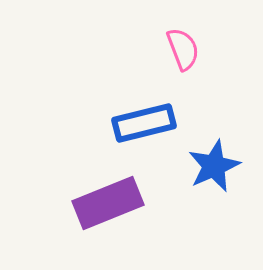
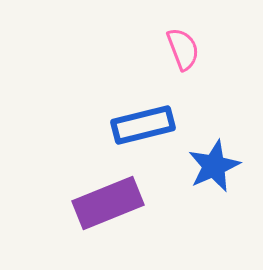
blue rectangle: moved 1 px left, 2 px down
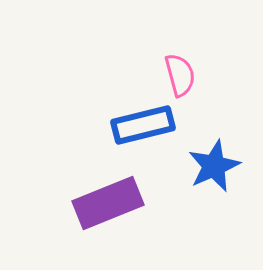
pink semicircle: moved 3 px left, 26 px down; rotated 6 degrees clockwise
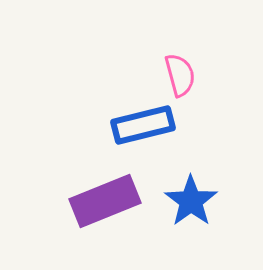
blue star: moved 23 px left, 35 px down; rotated 12 degrees counterclockwise
purple rectangle: moved 3 px left, 2 px up
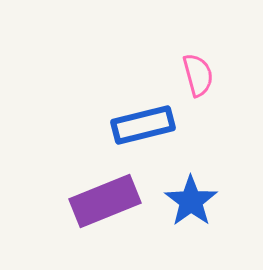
pink semicircle: moved 18 px right
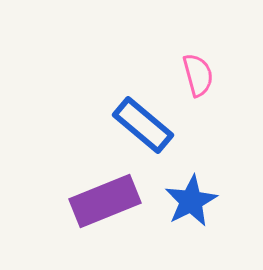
blue rectangle: rotated 54 degrees clockwise
blue star: rotated 8 degrees clockwise
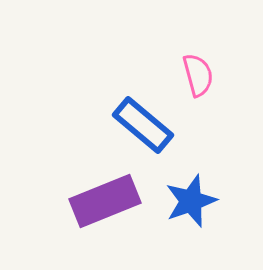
blue star: rotated 8 degrees clockwise
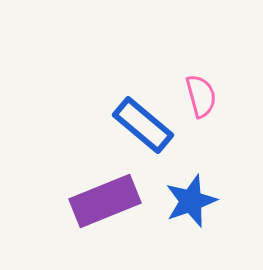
pink semicircle: moved 3 px right, 21 px down
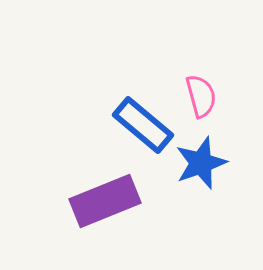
blue star: moved 10 px right, 38 px up
